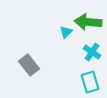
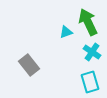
green arrow: rotated 60 degrees clockwise
cyan triangle: rotated 24 degrees clockwise
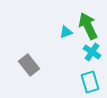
green arrow: moved 4 px down
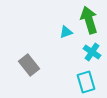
green arrow: moved 1 px right, 6 px up; rotated 8 degrees clockwise
cyan rectangle: moved 4 px left
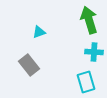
cyan triangle: moved 27 px left
cyan cross: moved 2 px right; rotated 30 degrees counterclockwise
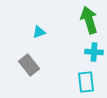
cyan rectangle: rotated 10 degrees clockwise
